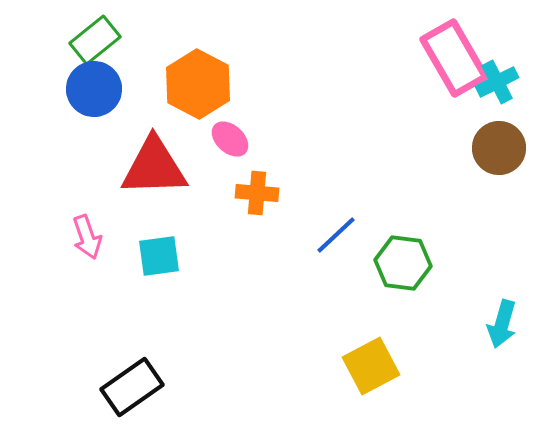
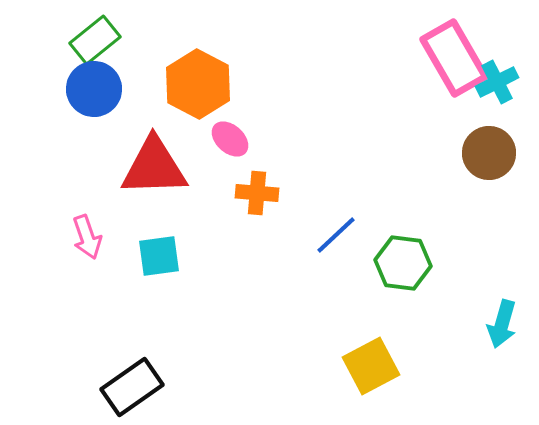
brown circle: moved 10 px left, 5 px down
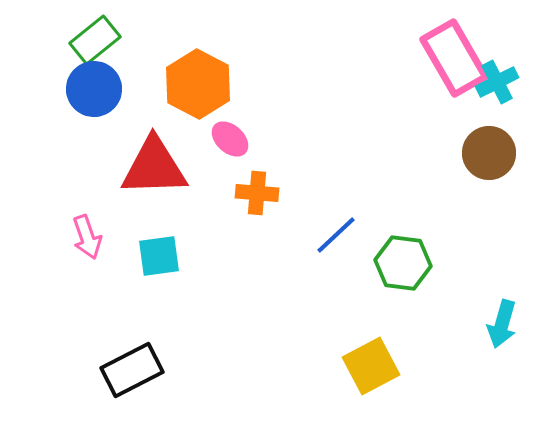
black rectangle: moved 17 px up; rotated 8 degrees clockwise
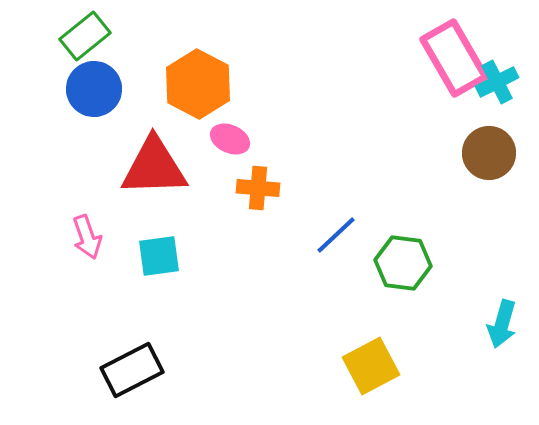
green rectangle: moved 10 px left, 4 px up
pink ellipse: rotated 18 degrees counterclockwise
orange cross: moved 1 px right, 5 px up
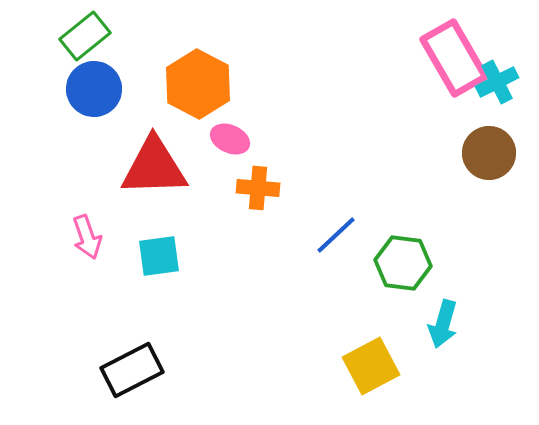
cyan arrow: moved 59 px left
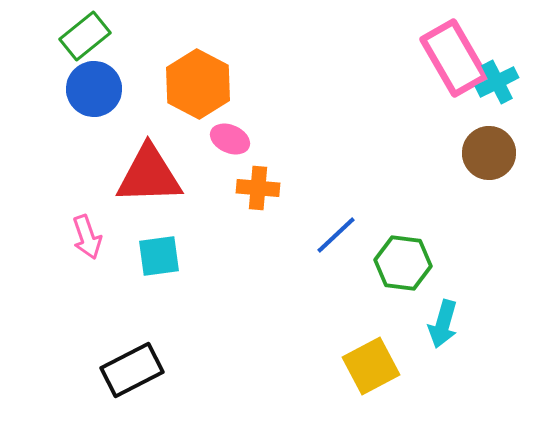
red triangle: moved 5 px left, 8 px down
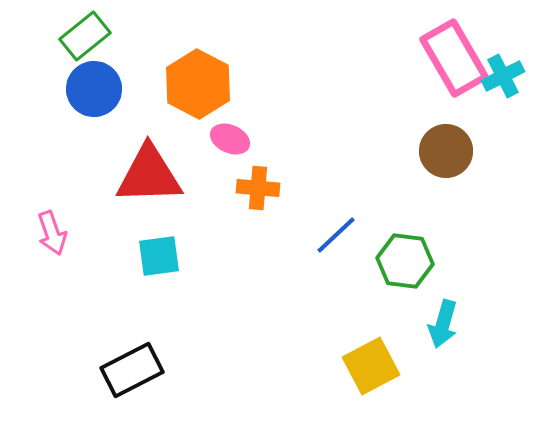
cyan cross: moved 6 px right, 6 px up
brown circle: moved 43 px left, 2 px up
pink arrow: moved 35 px left, 4 px up
green hexagon: moved 2 px right, 2 px up
